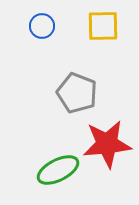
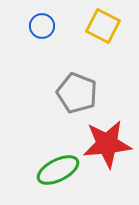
yellow square: rotated 28 degrees clockwise
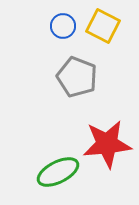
blue circle: moved 21 px right
gray pentagon: moved 16 px up
green ellipse: moved 2 px down
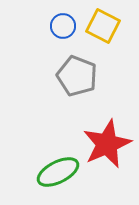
gray pentagon: moved 1 px up
red star: rotated 18 degrees counterclockwise
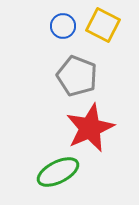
yellow square: moved 1 px up
red star: moved 17 px left, 16 px up
